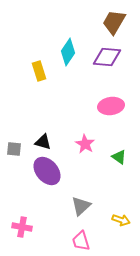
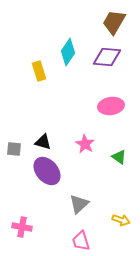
gray triangle: moved 2 px left, 2 px up
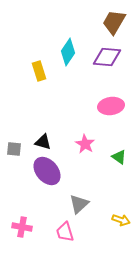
pink trapezoid: moved 16 px left, 9 px up
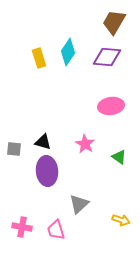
yellow rectangle: moved 13 px up
purple ellipse: rotated 36 degrees clockwise
pink trapezoid: moved 9 px left, 2 px up
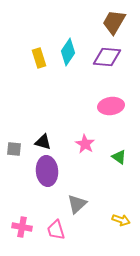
gray triangle: moved 2 px left
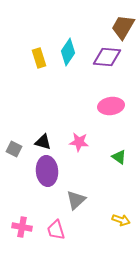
brown trapezoid: moved 9 px right, 5 px down
pink star: moved 6 px left, 2 px up; rotated 24 degrees counterclockwise
gray square: rotated 21 degrees clockwise
gray triangle: moved 1 px left, 4 px up
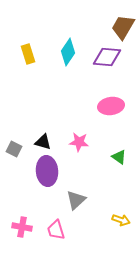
yellow rectangle: moved 11 px left, 4 px up
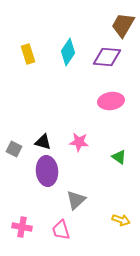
brown trapezoid: moved 2 px up
pink ellipse: moved 5 px up
pink trapezoid: moved 5 px right
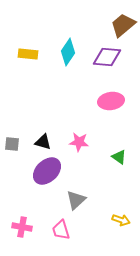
brown trapezoid: rotated 20 degrees clockwise
yellow rectangle: rotated 66 degrees counterclockwise
gray square: moved 2 px left, 5 px up; rotated 21 degrees counterclockwise
purple ellipse: rotated 52 degrees clockwise
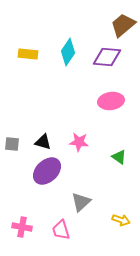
gray triangle: moved 5 px right, 2 px down
